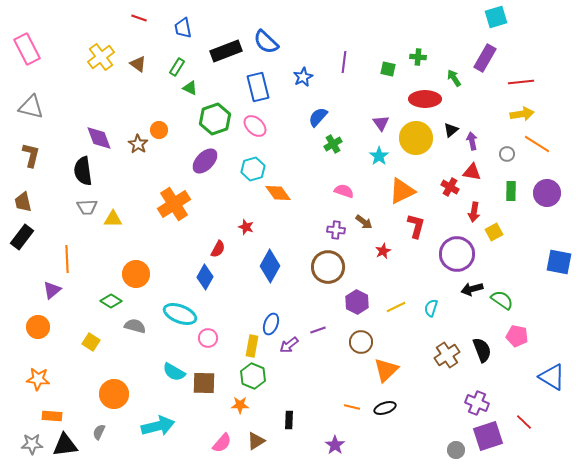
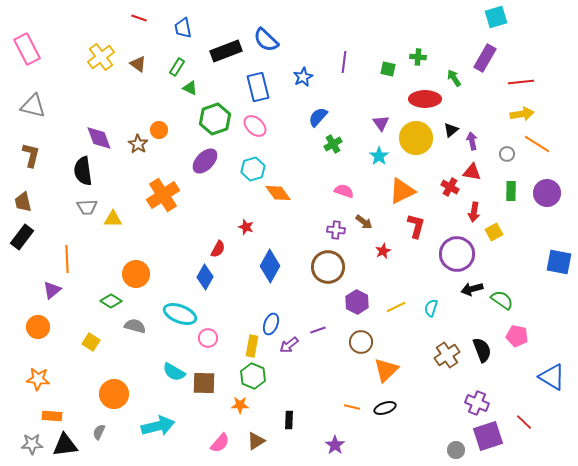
blue semicircle at (266, 42): moved 2 px up
gray triangle at (31, 107): moved 2 px right, 1 px up
orange cross at (174, 204): moved 11 px left, 9 px up
pink semicircle at (222, 443): moved 2 px left
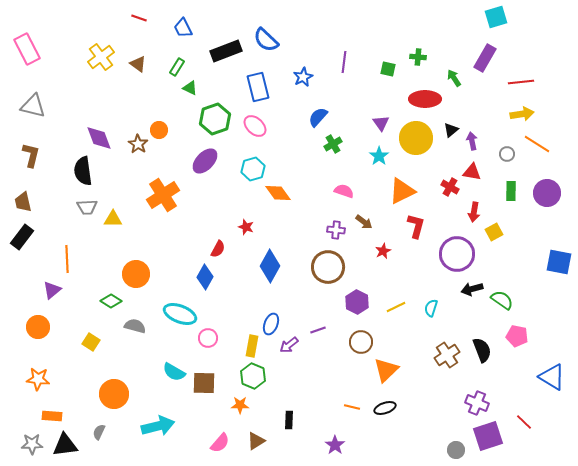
blue trapezoid at (183, 28): rotated 15 degrees counterclockwise
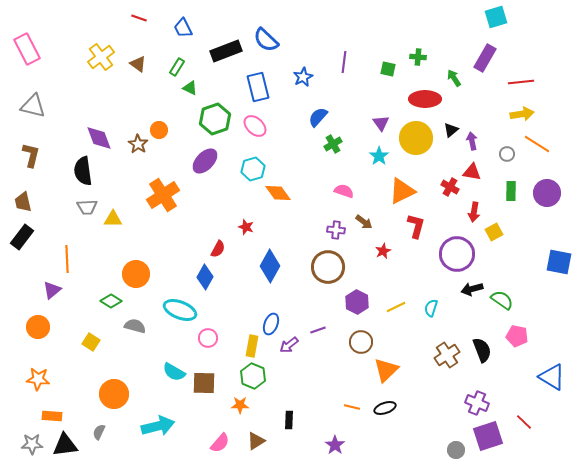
cyan ellipse at (180, 314): moved 4 px up
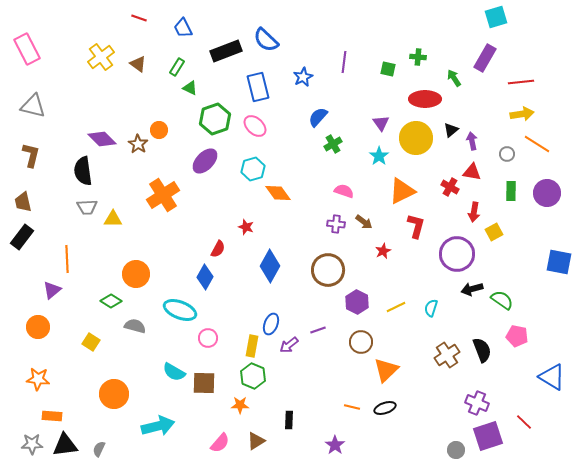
purple diamond at (99, 138): moved 3 px right, 1 px down; rotated 24 degrees counterclockwise
purple cross at (336, 230): moved 6 px up
brown circle at (328, 267): moved 3 px down
gray semicircle at (99, 432): moved 17 px down
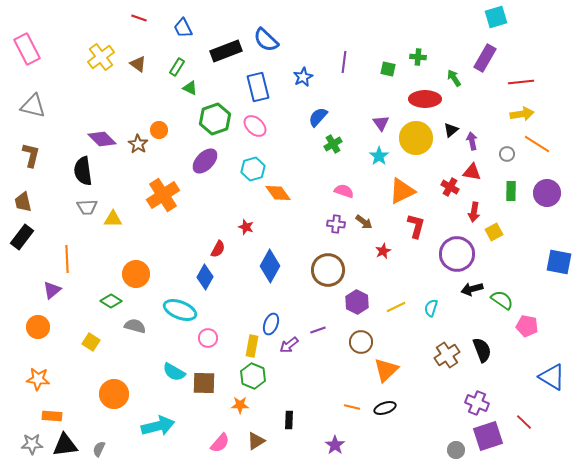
pink pentagon at (517, 336): moved 10 px right, 10 px up
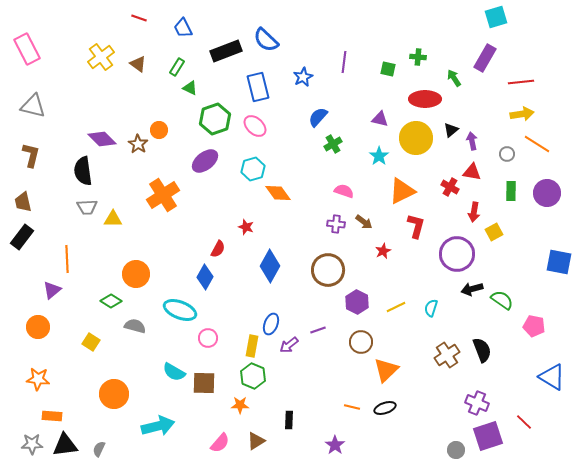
purple triangle at (381, 123): moved 1 px left, 4 px up; rotated 42 degrees counterclockwise
purple ellipse at (205, 161): rotated 8 degrees clockwise
pink pentagon at (527, 326): moved 7 px right
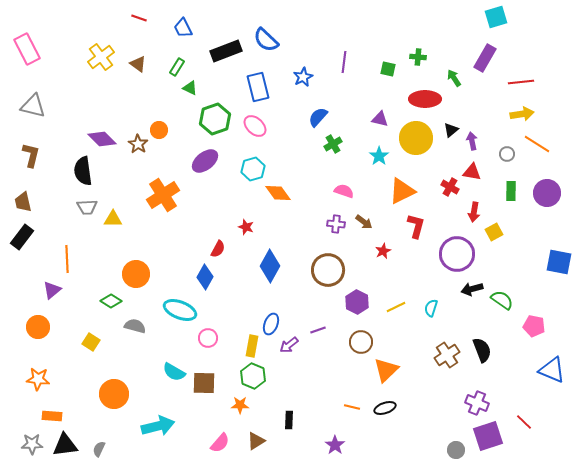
blue triangle at (552, 377): moved 7 px up; rotated 8 degrees counterclockwise
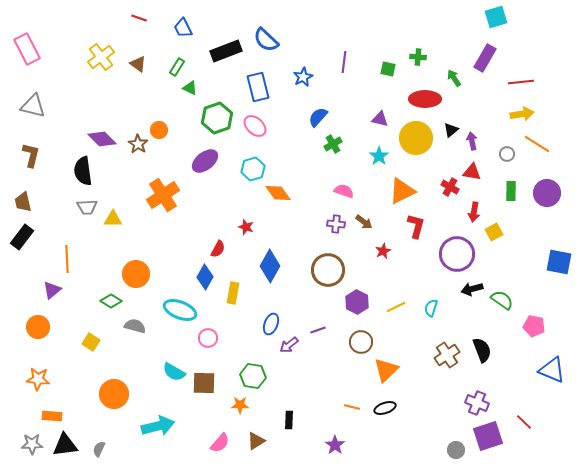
green hexagon at (215, 119): moved 2 px right, 1 px up
yellow rectangle at (252, 346): moved 19 px left, 53 px up
green hexagon at (253, 376): rotated 15 degrees counterclockwise
